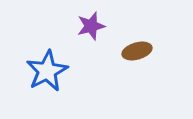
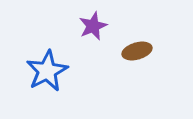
purple star: moved 2 px right; rotated 8 degrees counterclockwise
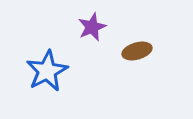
purple star: moved 1 px left, 1 px down
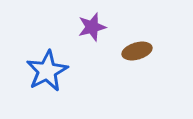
purple star: rotated 8 degrees clockwise
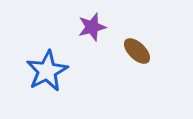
brown ellipse: rotated 60 degrees clockwise
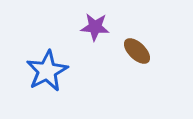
purple star: moved 3 px right; rotated 20 degrees clockwise
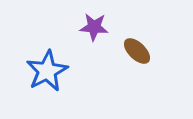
purple star: moved 1 px left
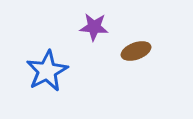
brown ellipse: moved 1 px left; rotated 64 degrees counterclockwise
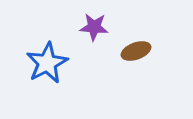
blue star: moved 8 px up
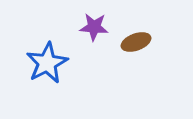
brown ellipse: moved 9 px up
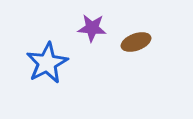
purple star: moved 2 px left, 1 px down
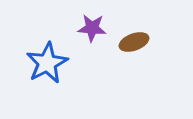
brown ellipse: moved 2 px left
